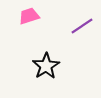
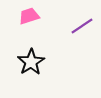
black star: moved 15 px left, 4 px up
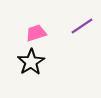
pink trapezoid: moved 7 px right, 17 px down
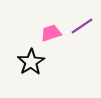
pink trapezoid: moved 15 px right
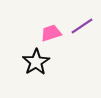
black star: moved 5 px right
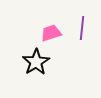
purple line: moved 2 px down; rotated 50 degrees counterclockwise
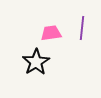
pink trapezoid: rotated 10 degrees clockwise
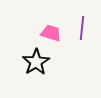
pink trapezoid: rotated 25 degrees clockwise
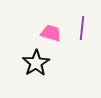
black star: moved 1 px down
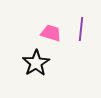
purple line: moved 1 px left, 1 px down
